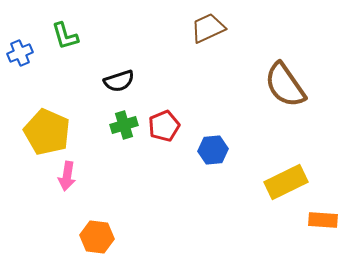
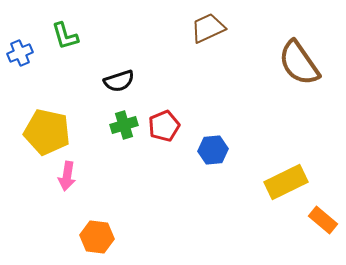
brown semicircle: moved 14 px right, 22 px up
yellow pentagon: rotated 12 degrees counterclockwise
orange rectangle: rotated 36 degrees clockwise
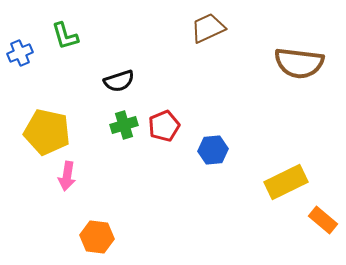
brown semicircle: rotated 48 degrees counterclockwise
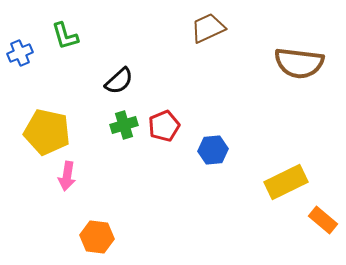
black semicircle: rotated 24 degrees counterclockwise
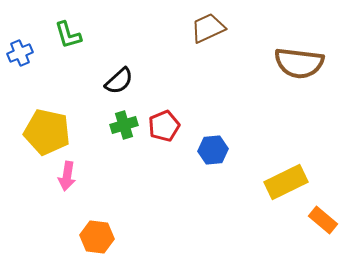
green L-shape: moved 3 px right, 1 px up
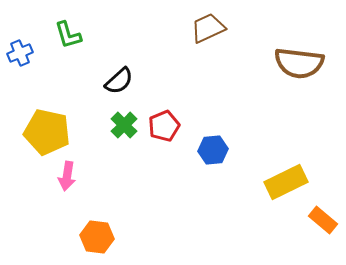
green cross: rotated 28 degrees counterclockwise
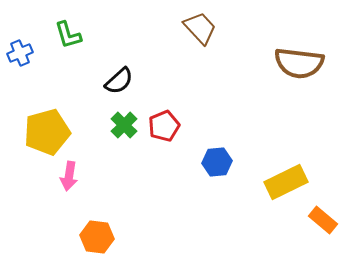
brown trapezoid: moved 8 px left; rotated 72 degrees clockwise
yellow pentagon: rotated 27 degrees counterclockwise
blue hexagon: moved 4 px right, 12 px down
pink arrow: moved 2 px right
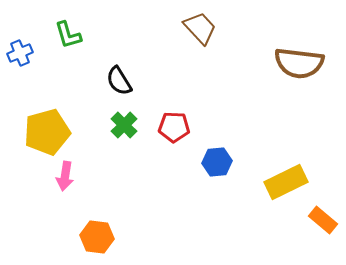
black semicircle: rotated 100 degrees clockwise
red pentagon: moved 10 px right, 1 px down; rotated 24 degrees clockwise
pink arrow: moved 4 px left
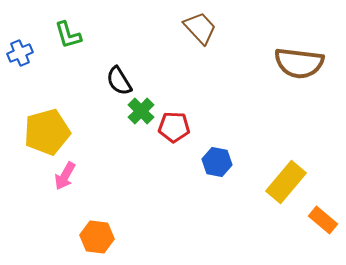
green cross: moved 17 px right, 14 px up
blue hexagon: rotated 16 degrees clockwise
pink arrow: rotated 20 degrees clockwise
yellow rectangle: rotated 24 degrees counterclockwise
